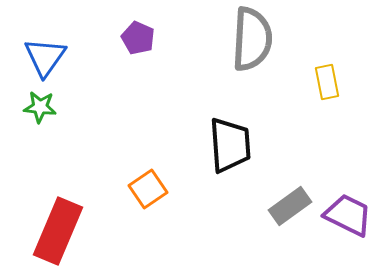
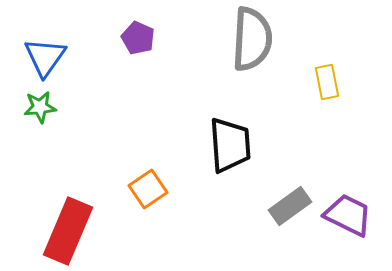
green star: rotated 12 degrees counterclockwise
red rectangle: moved 10 px right
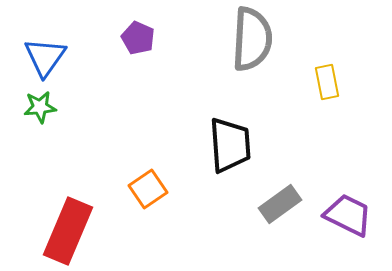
gray rectangle: moved 10 px left, 2 px up
